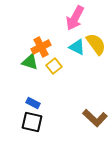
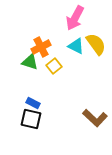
cyan triangle: moved 1 px left, 1 px up
black square: moved 1 px left, 3 px up
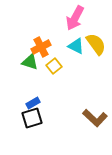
blue rectangle: rotated 56 degrees counterclockwise
black square: moved 1 px right, 1 px up; rotated 30 degrees counterclockwise
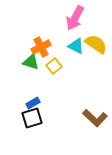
yellow semicircle: rotated 20 degrees counterclockwise
green triangle: moved 1 px right
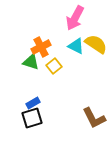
brown L-shape: moved 1 px left; rotated 20 degrees clockwise
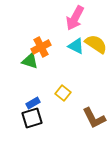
green triangle: moved 1 px left, 1 px up
yellow square: moved 9 px right, 27 px down; rotated 14 degrees counterclockwise
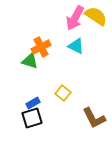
yellow semicircle: moved 28 px up
